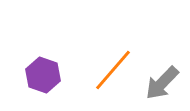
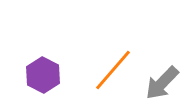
purple hexagon: rotated 8 degrees clockwise
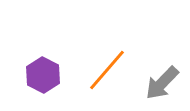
orange line: moved 6 px left
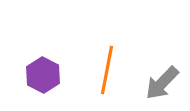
orange line: rotated 30 degrees counterclockwise
